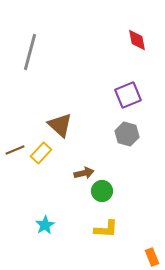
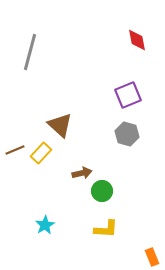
brown arrow: moved 2 px left
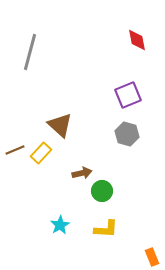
cyan star: moved 15 px right
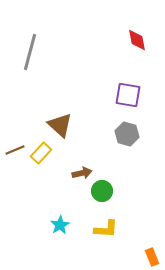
purple square: rotated 32 degrees clockwise
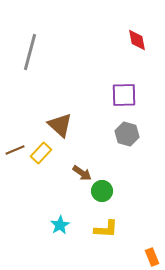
purple square: moved 4 px left; rotated 12 degrees counterclockwise
brown arrow: rotated 48 degrees clockwise
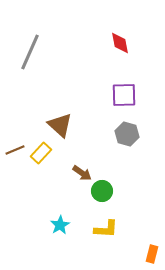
red diamond: moved 17 px left, 3 px down
gray line: rotated 9 degrees clockwise
orange rectangle: moved 3 px up; rotated 36 degrees clockwise
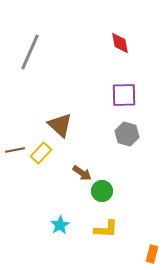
brown line: rotated 12 degrees clockwise
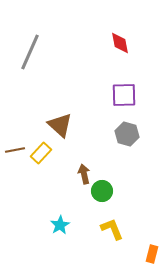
brown arrow: moved 2 px right, 1 px down; rotated 138 degrees counterclockwise
yellow L-shape: moved 6 px right; rotated 115 degrees counterclockwise
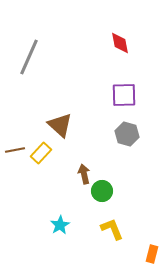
gray line: moved 1 px left, 5 px down
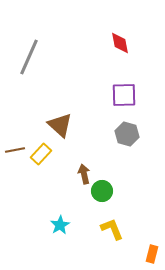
yellow rectangle: moved 1 px down
